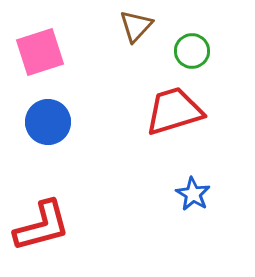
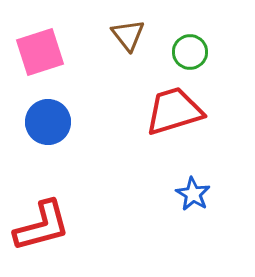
brown triangle: moved 8 px left, 9 px down; rotated 21 degrees counterclockwise
green circle: moved 2 px left, 1 px down
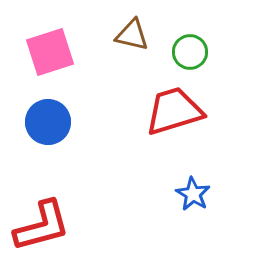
brown triangle: moved 4 px right; rotated 39 degrees counterclockwise
pink square: moved 10 px right
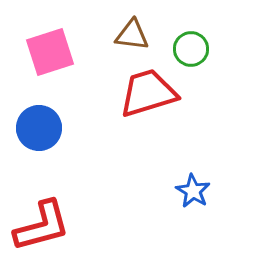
brown triangle: rotated 6 degrees counterclockwise
green circle: moved 1 px right, 3 px up
red trapezoid: moved 26 px left, 18 px up
blue circle: moved 9 px left, 6 px down
blue star: moved 3 px up
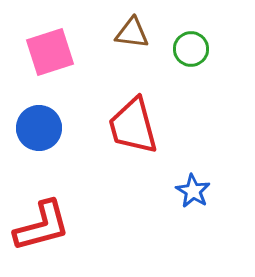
brown triangle: moved 2 px up
red trapezoid: moved 15 px left, 33 px down; rotated 88 degrees counterclockwise
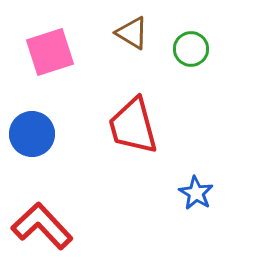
brown triangle: rotated 24 degrees clockwise
blue circle: moved 7 px left, 6 px down
blue star: moved 3 px right, 2 px down
red L-shape: rotated 118 degrees counterclockwise
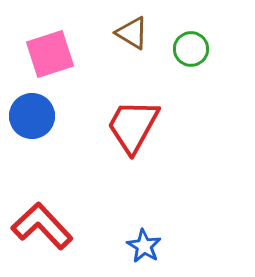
pink square: moved 2 px down
red trapezoid: rotated 44 degrees clockwise
blue circle: moved 18 px up
blue star: moved 52 px left, 53 px down
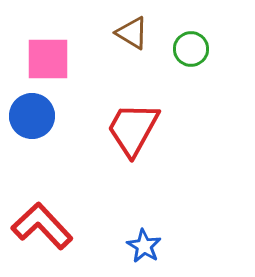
pink square: moved 2 px left, 5 px down; rotated 18 degrees clockwise
red trapezoid: moved 3 px down
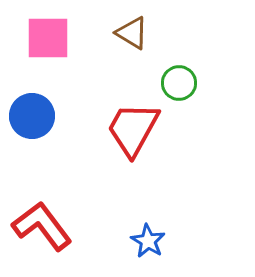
green circle: moved 12 px left, 34 px down
pink square: moved 21 px up
red L-shape: rotated 6 degrees clockwise
blue star: moved 4 px right, 5 px up
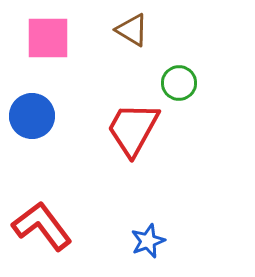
brown triangle: moved 3 px up
blue star: rotated 20 degrees clockwise
